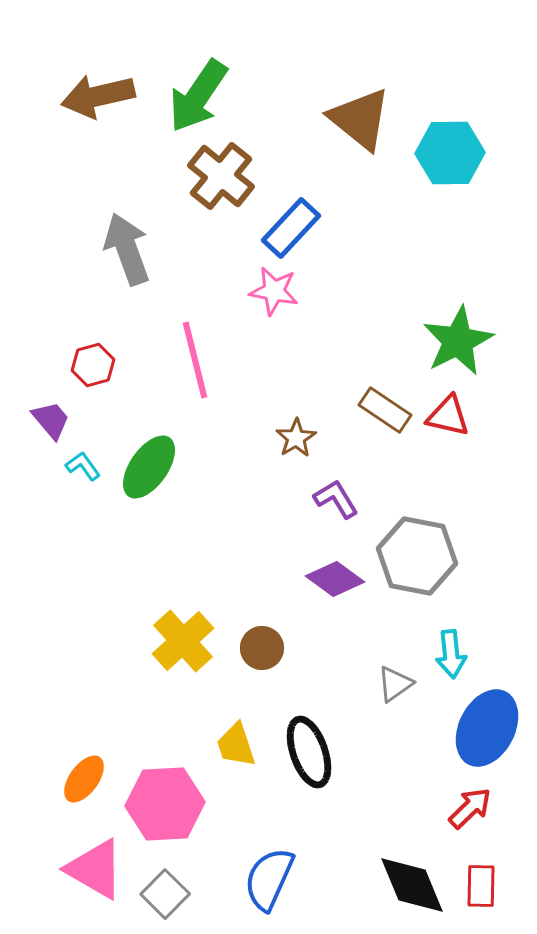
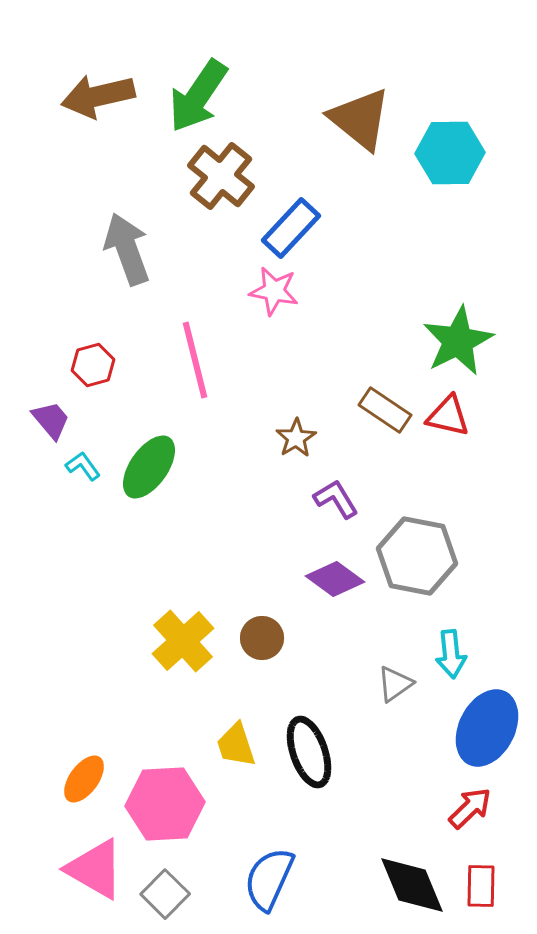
brown circle: moved 10 px up
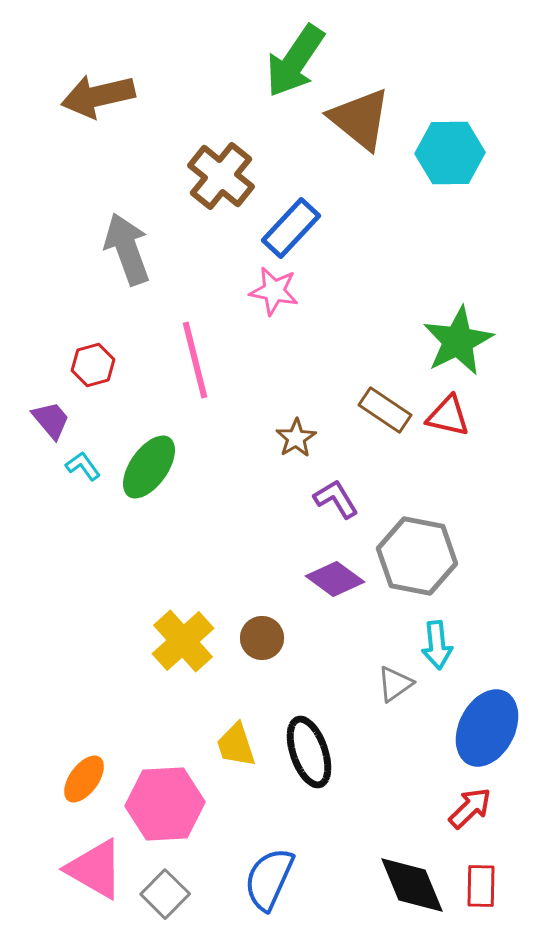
green arrow: moved 97 px right, 35 px up
cyan arrow: moved 14 px left, 9 px up
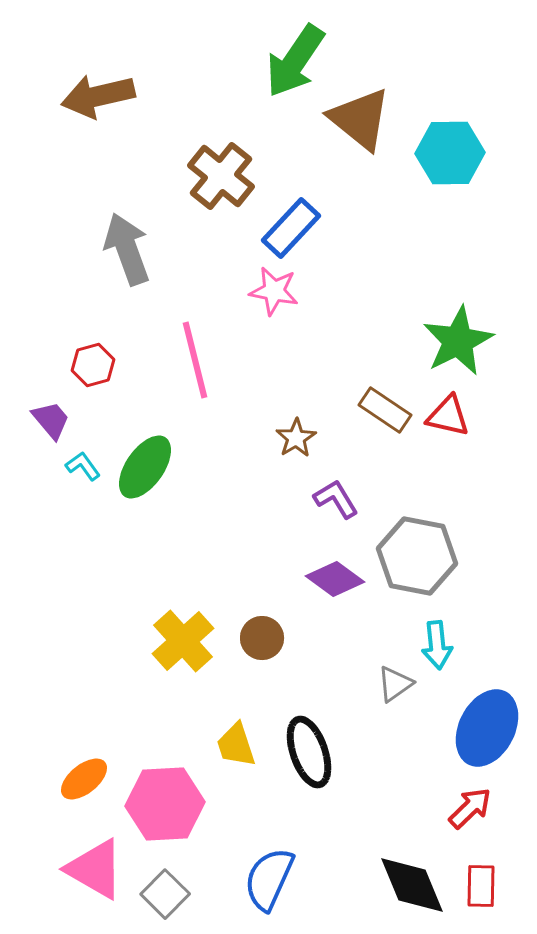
green ellipse: moved 4 px left
orange ellipse: rotated 15 degrees clockwise
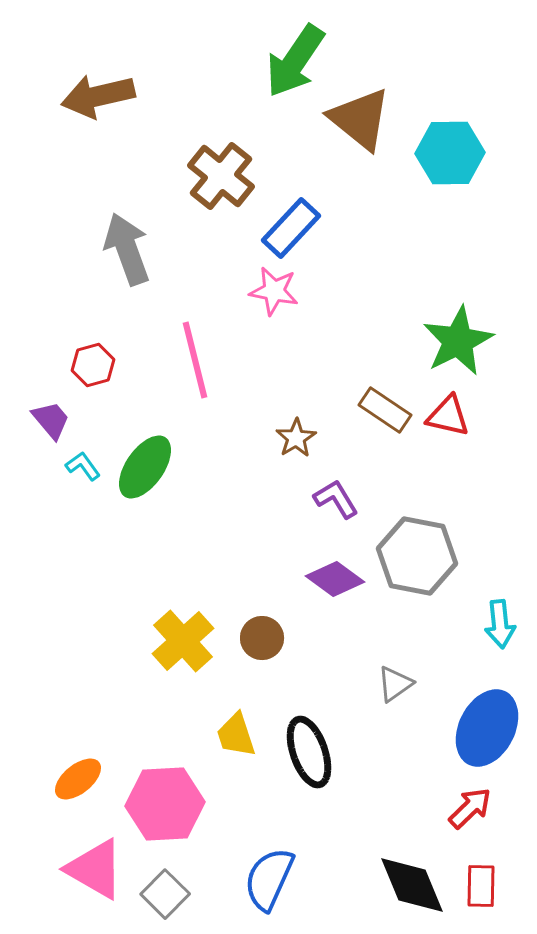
cyan arrow: moved 63 px right, 21 px up
yellow trapezoid: moved 10 px up
orange ellipse: moved 6 px left
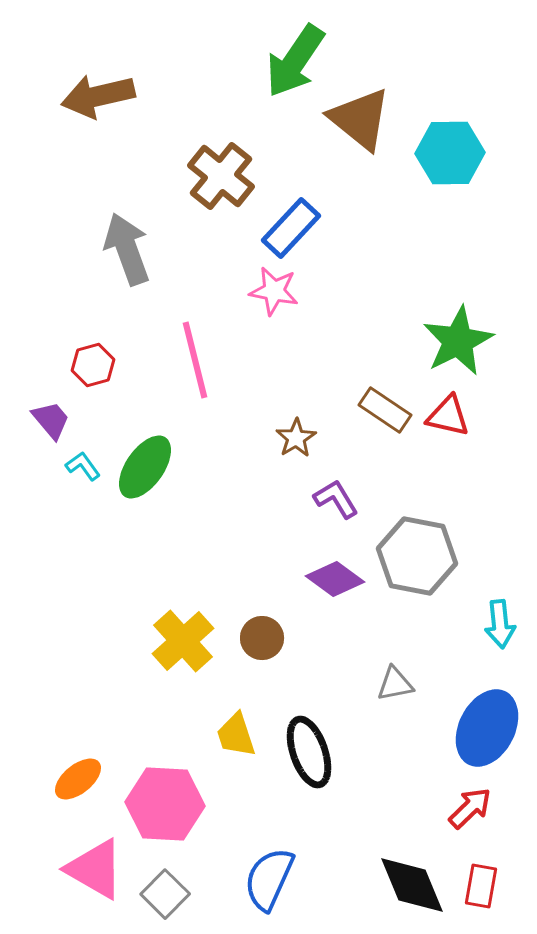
gray triangle: rotated 24 degrees clockwise
pink hexagon: rotated 6 degrees clockwise
red rectangle: rotated 9 degrees clockwise
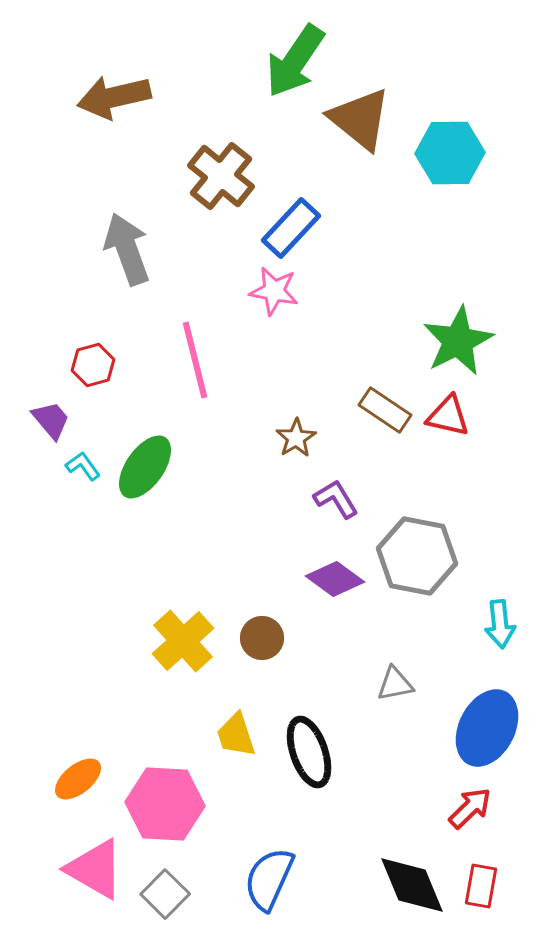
brown arrow: moved 16 px right, 1 px down
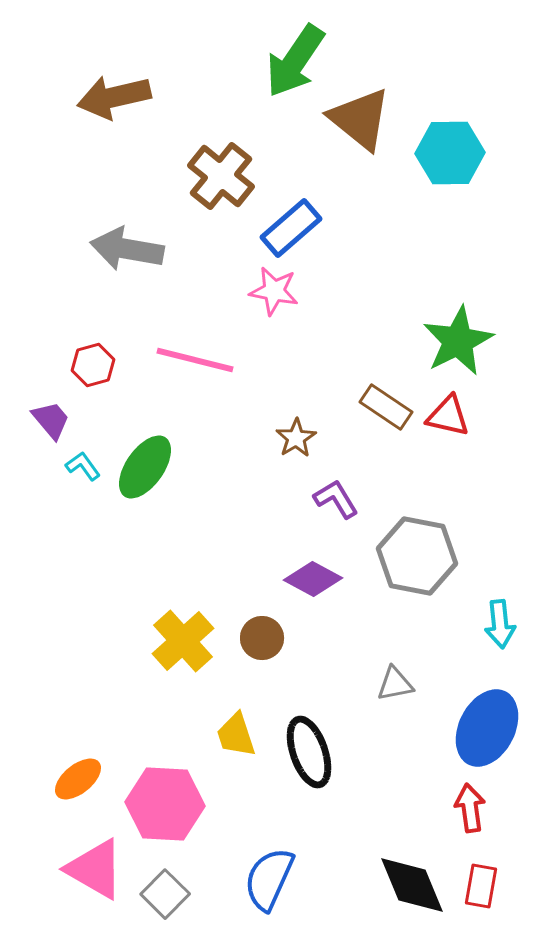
blue rectangle: rotated 6 degrees clockwise
gray arrow: rotated 60 degrees counterclockwise
pink line: rotated 62 degrees counterclockwise
brown rectangle: moved 1 px right, 3 px up
purple diamond: moved 22 px left; rotated 8 degrees counterclockwise
red arrow: rotated 54 degrees counterclockwise
